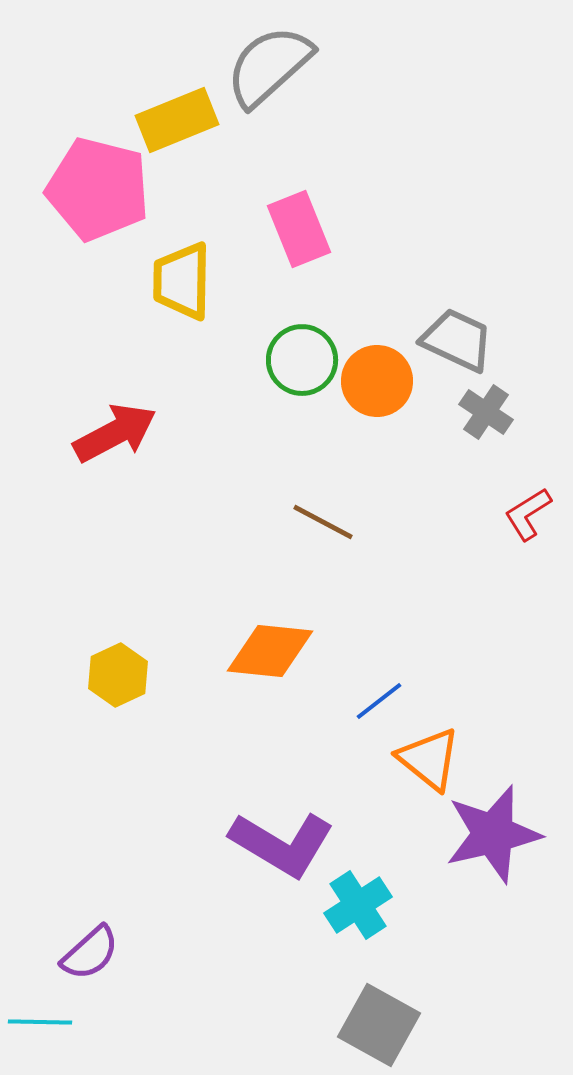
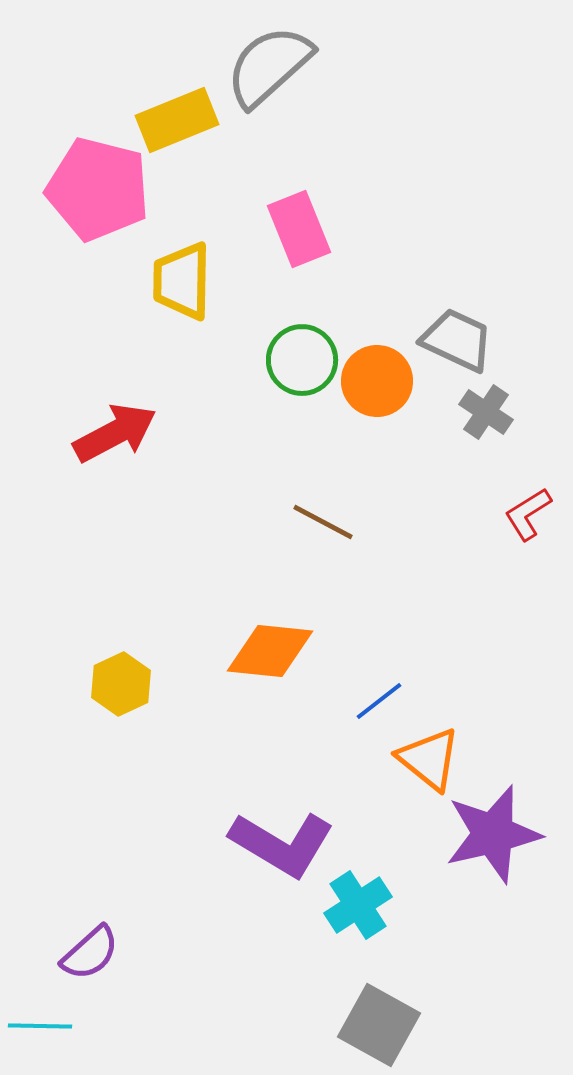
yellow hexagon: moved 3 px right, 9 px down
cyan line: moved 4 px down
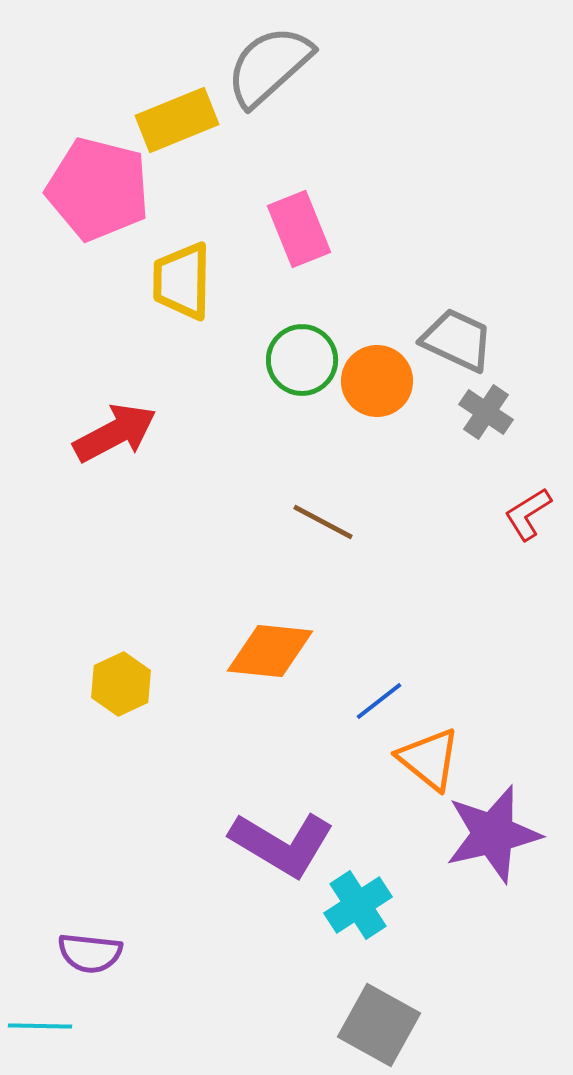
purple semicircle: rotated 48 degrees clockwise
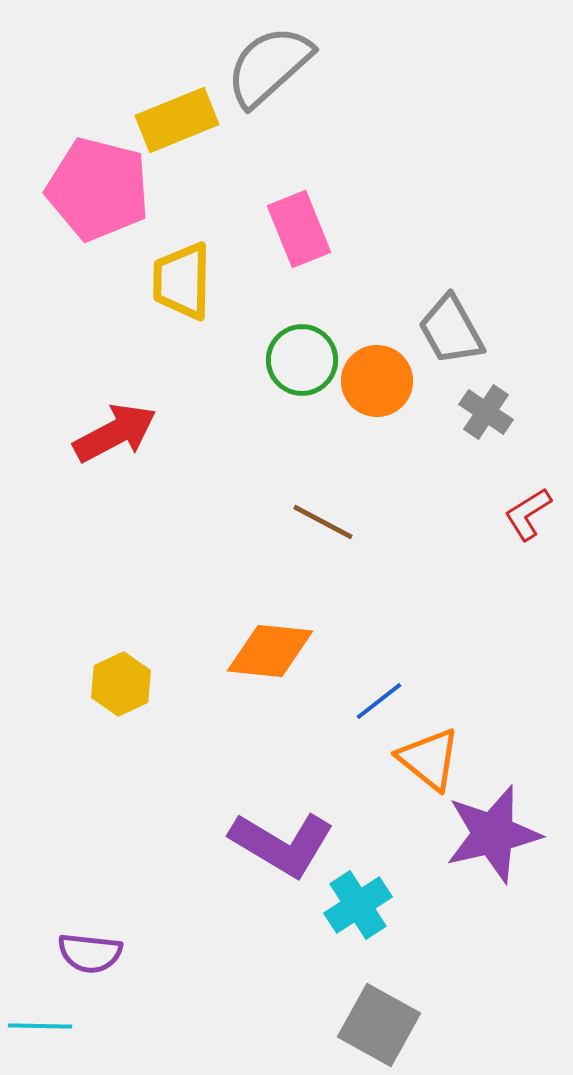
gray trapezoid: moved 6 px left, 10 px up; rotated 144 degrees counterclockwise
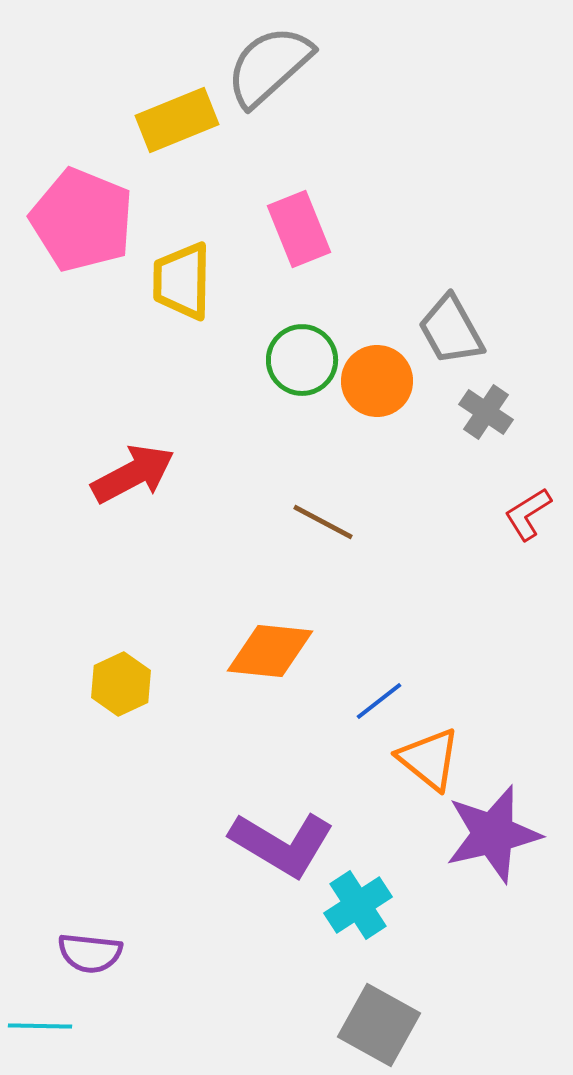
pink pentagon: moved 16 px left, 31 px down; rotated 8 degrees clockwise
red arrow: moved 18 px right, 41 px down
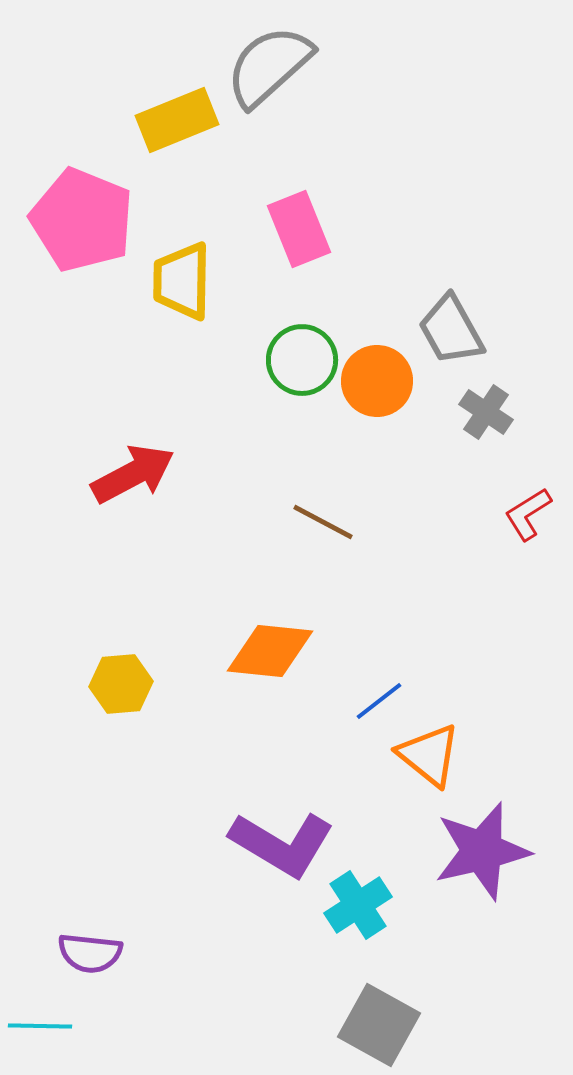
yellow hexagon: rotated 20 degrees clockwise
orange triangle: moved 4 px up
purple star: moved 11 px left, 17 px down
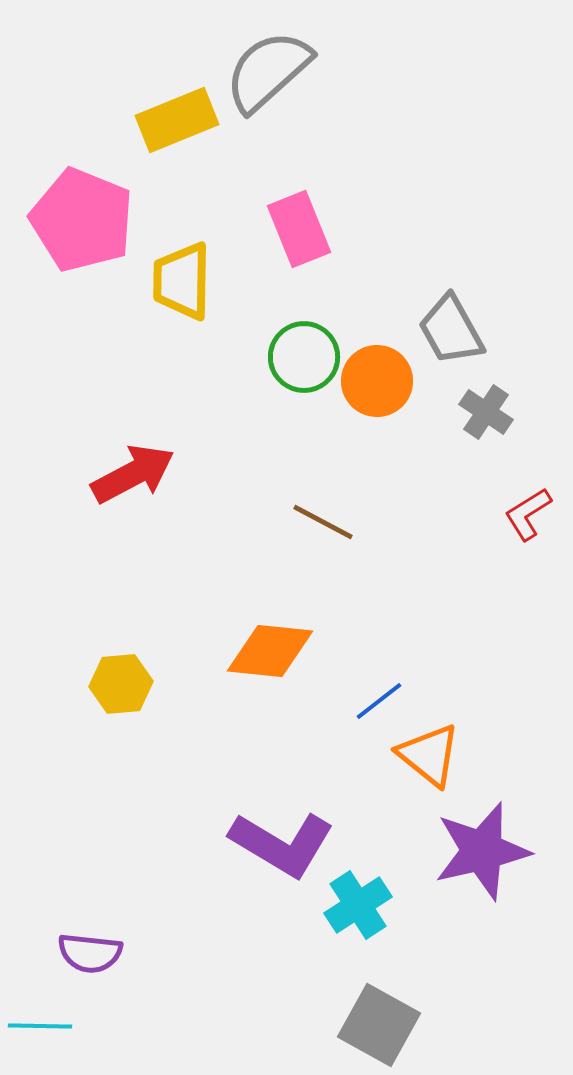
gray semicircle: moved 1 px left, 5 px down
green circle: moved 2 px right, 3 px up
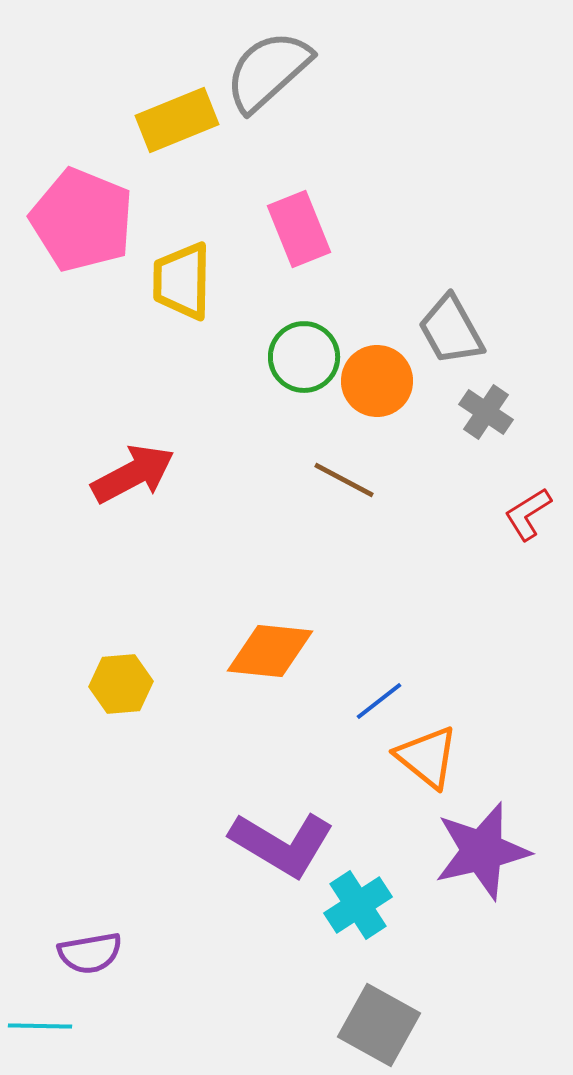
brown line: moved 21 px right, 42 px up
orange triangle: moved 2 px left, 2 px down
purple semicircle: rotated 16 degrees counterclockwise
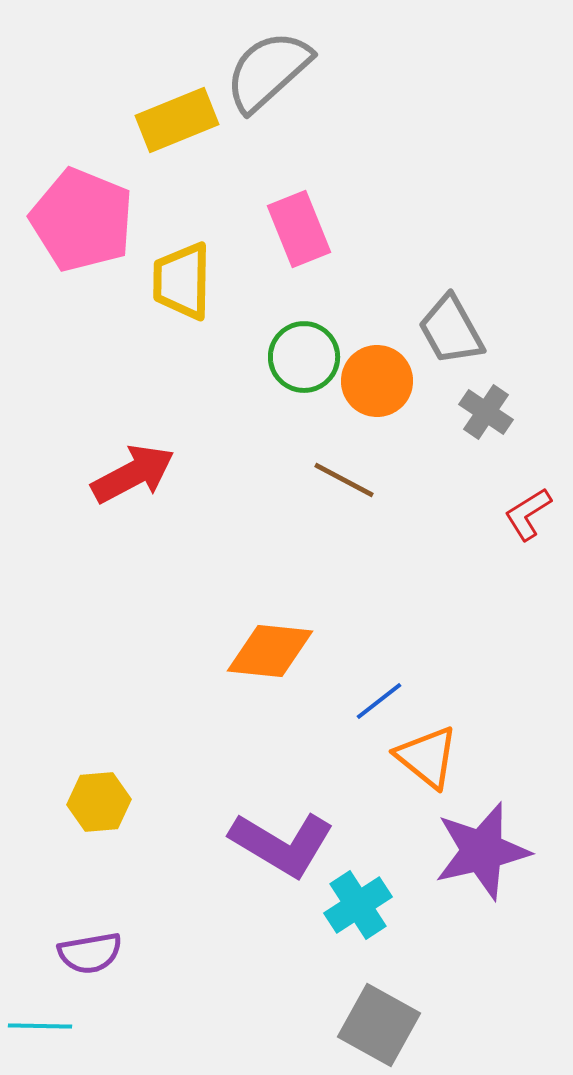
yellow hexagon: moved 22 px left, 118 px down
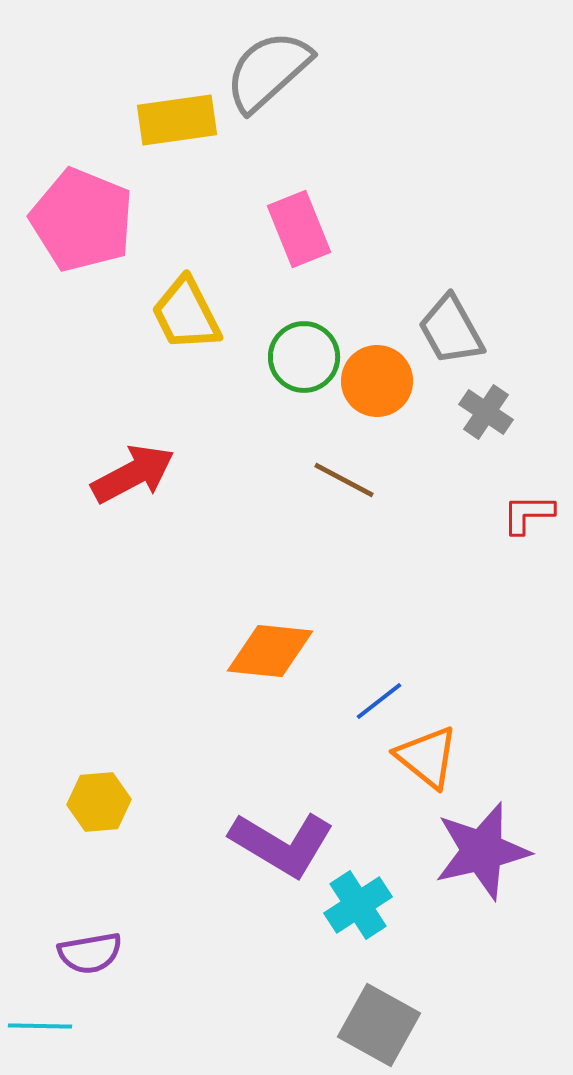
yellow rectangle: rotated 14 degrees clockwise
yellow trapezoid: moved 4 px right, 33 px down; rotated 28 degrees counterclockwise
red L-shape: rotated 32 degrees clockwise
